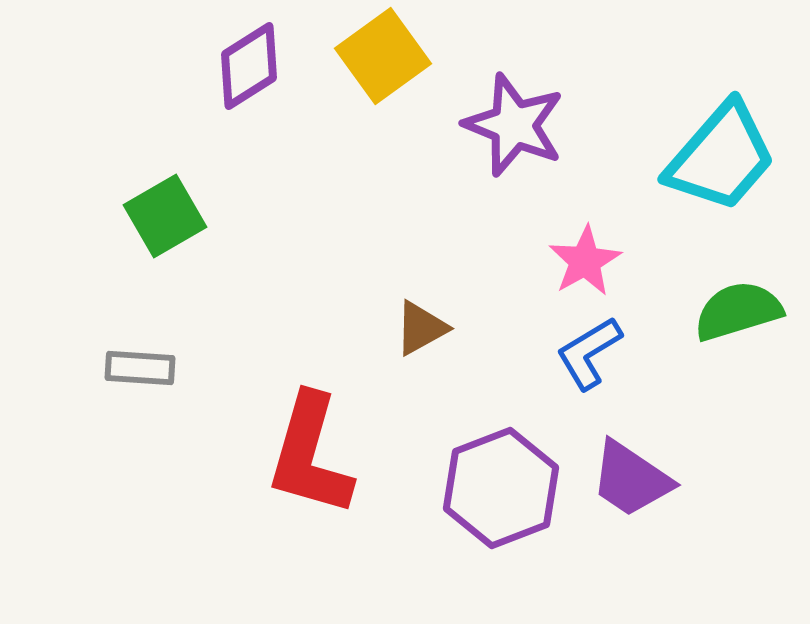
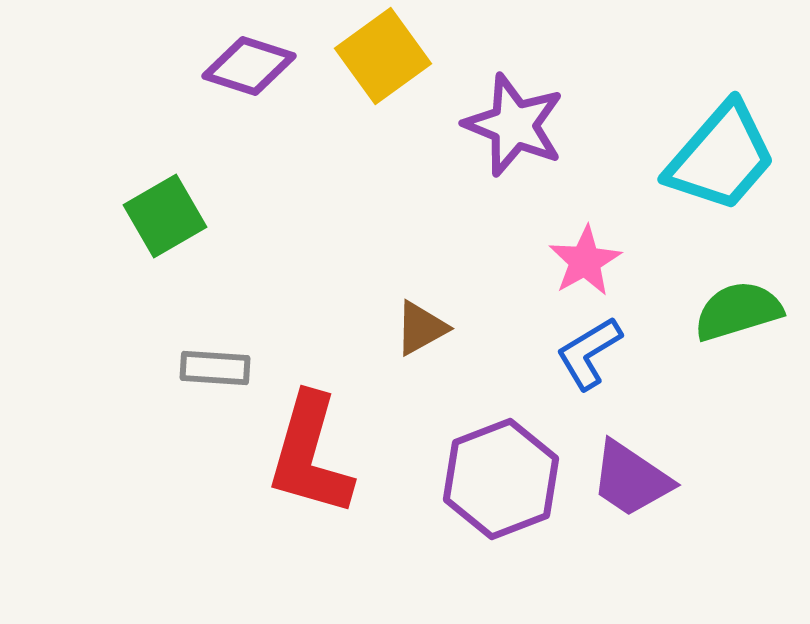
purple diamond: rotated 50 degrees clockwise
gray rectangle: moved 75 px right
purple hexagon: moved 9 px up
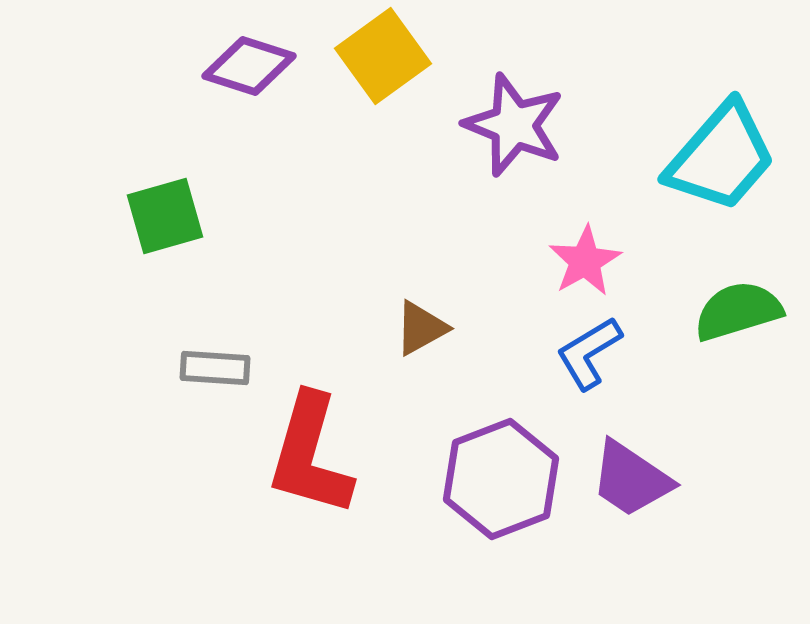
green square: rotated 14 degrees clockwise
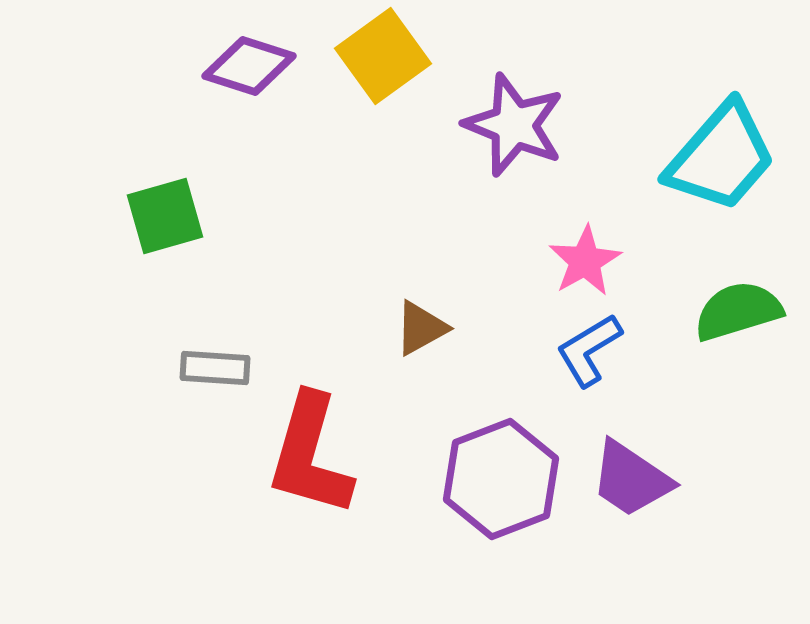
blue L-shape: moved 3 px up
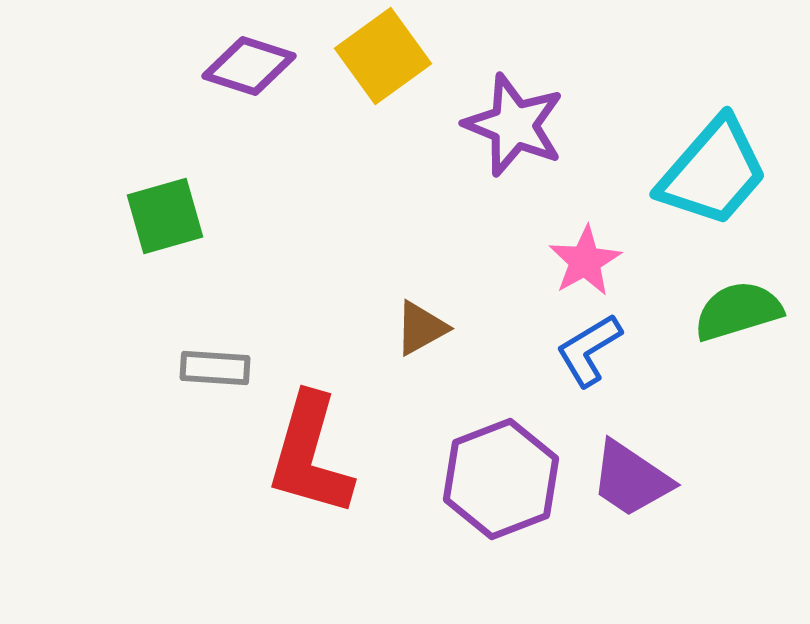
cyan trapezoid: moved 8 px left, 15 px down
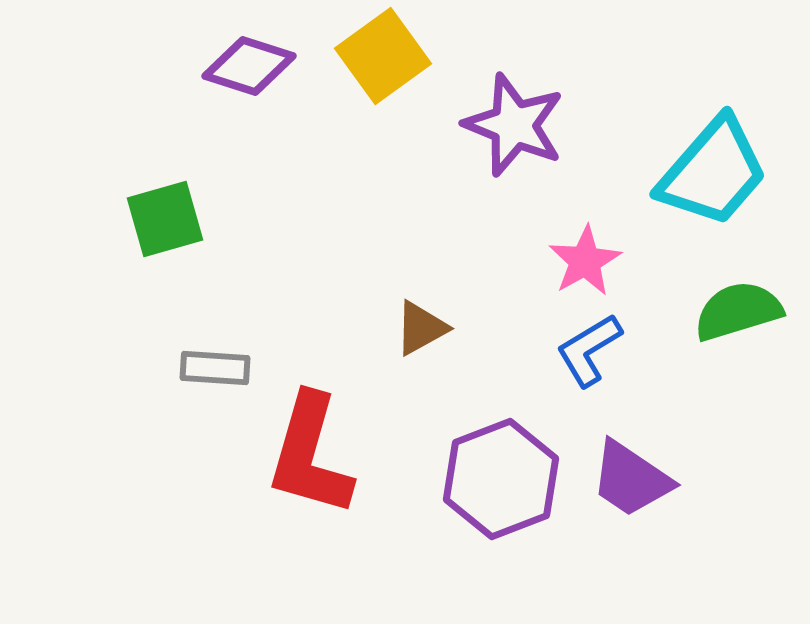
green square: moved 3 px down
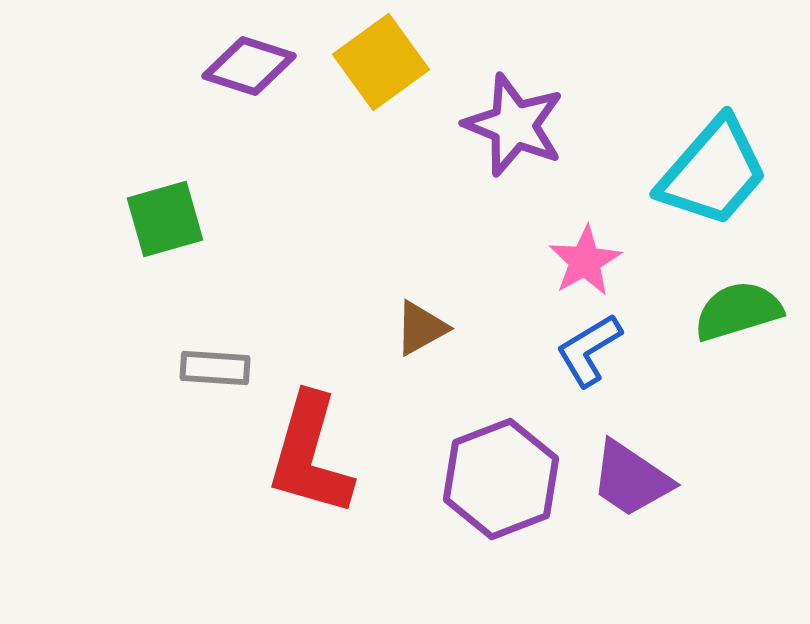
yellow square: moved 2 px left, 6 px down
